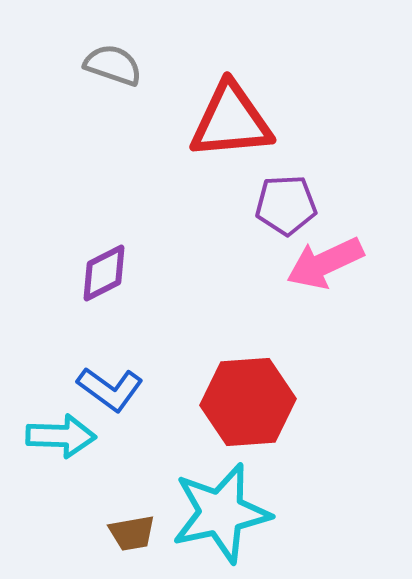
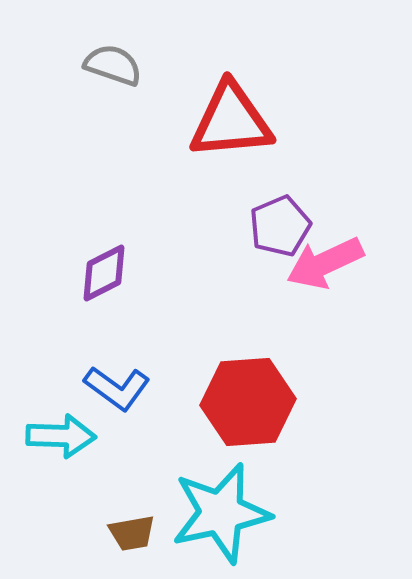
purple pentagon: moved 6 px left, 21 px down; rotated 20 degrees counterclockwise
blue L-shape: moved 7 px right, 1 px up
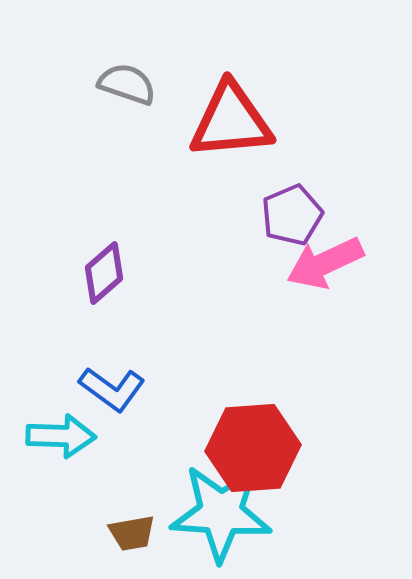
gray semicircle: moved 14 px right, 19 px down
purple pentagon: moved 12 px right, 11 px up
purple diamond: rotated 14 degrees counterclockwise
blue L-shape: moved 5 px left, 1 px down
red hexagon: moved 5 px right, 46 px down
cyan star: rotated 16 degrees clockwise
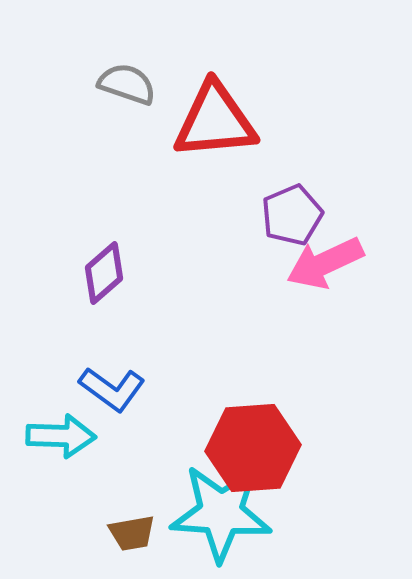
red triangle: moved 16 px left
